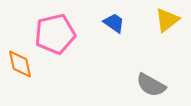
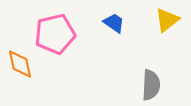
gray semicircle: rotated 116 degrees counterclockwise
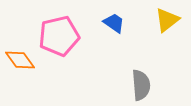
pink pentagon: moved 4 px right, 2 px down
orange diamond: moved 4 px up; rotated 24 degrees counterclockwise
gray semicircle: moved 10 px left; rotated 8 degrees counterclockwise
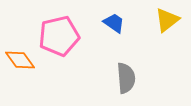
gray semicircle: moved 15 px left, 7 px up
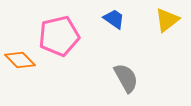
blue trapezoid: moved 4 px up
orange diamond: rotated 8 degrees counterclockwise
gray semicircle: rotated 24 degrees counterclockwise
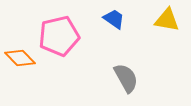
yellow triangle: rotated 48 degrees clockwise
orange diamond: moved 2 px up
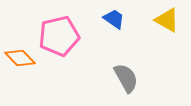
yellow triangle: rotated 20 degrees clockwise
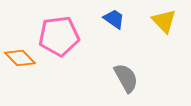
yellow triangle: moved 3 px left, 1 px down; rotated 16 degrees clockwise
pink pentagon: rotated 6 degrees clockwise
